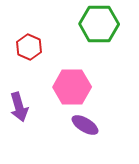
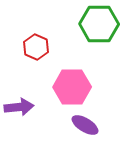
red hexagon: moved 7 px right
purple arrow: rotated 80 degrees counterclockwise
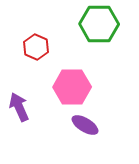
purple arrow: rotated 108 degrees counterclockwise
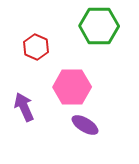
green hexagon: moved 2 px down
purple arrow: moved 5 px right
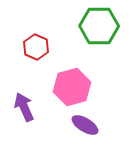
pink hexagon: rotated 15 degrees counterclockwise
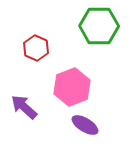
red hexagon: moved 1 px down
pink hexagon: rotated 6 degrees counterclockwise
purple arrow: rotated 24 degrees counterclockwise
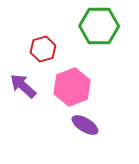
red hexagon: moved 7 px right, 1 px down; rotated 20 degrees clockwise
purple arrow: moved 1 px left, 21 px up
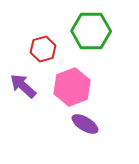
green hexagon: moved 8 px left, 5 px down
purple ellipse: moved 1 px up
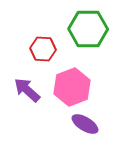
green hexagon: moved 3 px left, 2 px up
red hexagon: rotated 20 degrees clockwise
purple arrow: moved 4 px right, 4 px down
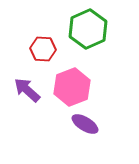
green hexagon: rotated 24 degrees counterclockwise
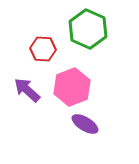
green hexagon: rotated 12 degrees counterclockwise
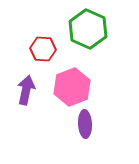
purple arrow: moved 1 px left; rotated 60 degrees clockwise
purple ellipse: rotated 56 degrees clockwise
